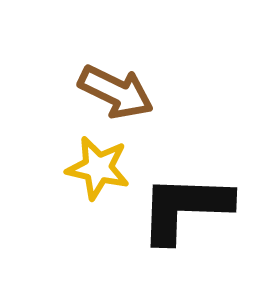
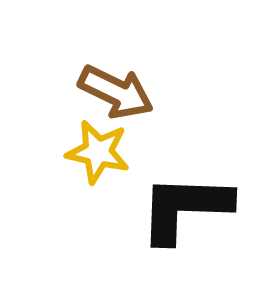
yellow star: moved 16 px up
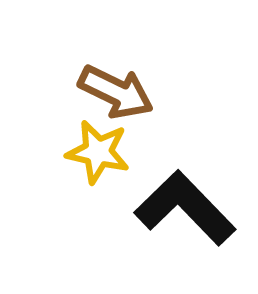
black L-shape: rotated 44 degrees clockwise
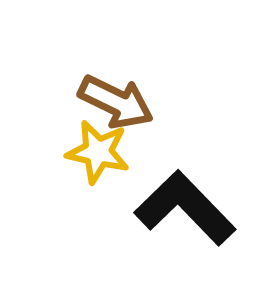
brown arrow: moved 10 px down
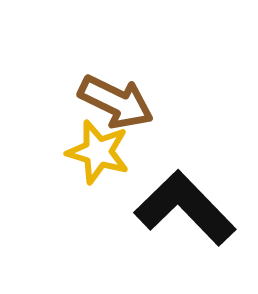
yellow star: rotated 4 degrees clockwise
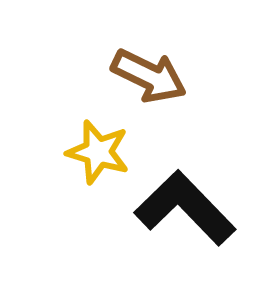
brown arrow: moved 33 px right, 26 px up
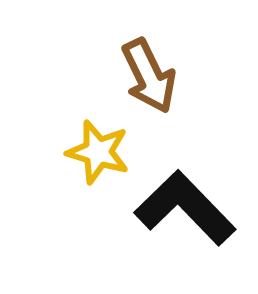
brown arrow: rotated 38 degrees clockwise
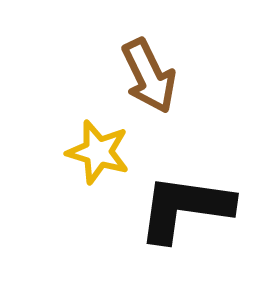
black L-shape: rotated 38 degrees counterclockwise
